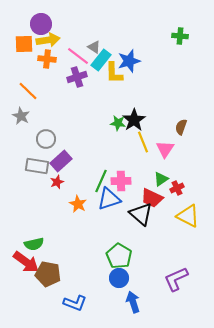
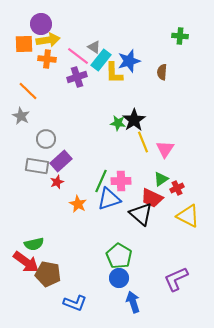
brown semicircle: moved 19 px left, 55 px up; rotated 14 degrees counterclockwise
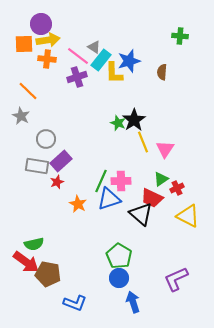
green star: rotated 14 degrees clockwise
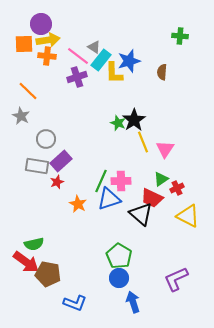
orange cross: moved 3 px up
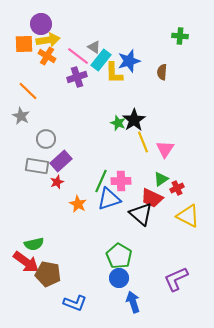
orange cross: rotated 24 degrees clockwise
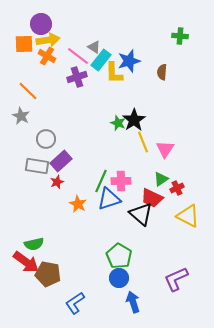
blue L-shape: rotated 125 degrees clockwise
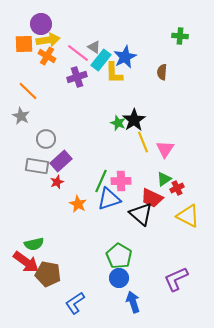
pink line: moved 3 px up
blue star: moved 4 px left, 4 px up; rotated 10 degrees counterclockwise
green triangle: moved 3 px right
